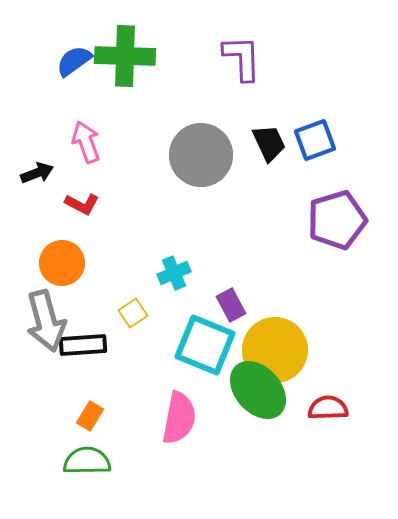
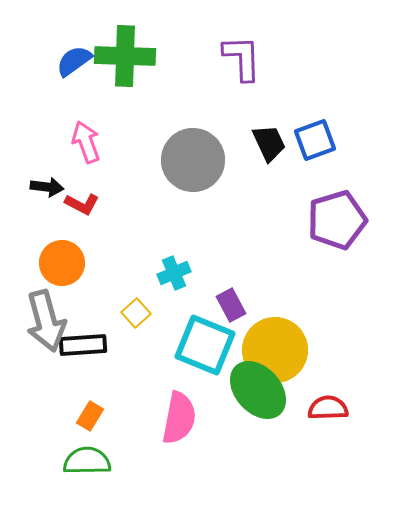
gray circle: moved 8 px left, 5 px down
black arrow: moved 10 px right, 14 px down; rotated 28 degrees clockwise
yellow square: moved 3 px right; rotated 8 degrees counterclockwise
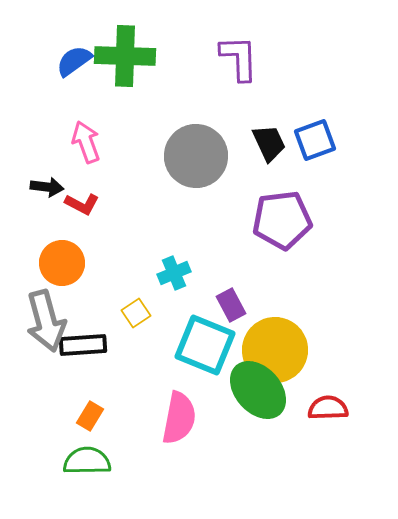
purple L-shape: moved 3 px left
gray circle: moved 3 px right, 4 px up
purple pentagon: moved 55 px left; rotated 10 degrees clockwise
yellow square: rotated 8 degrees clockwise
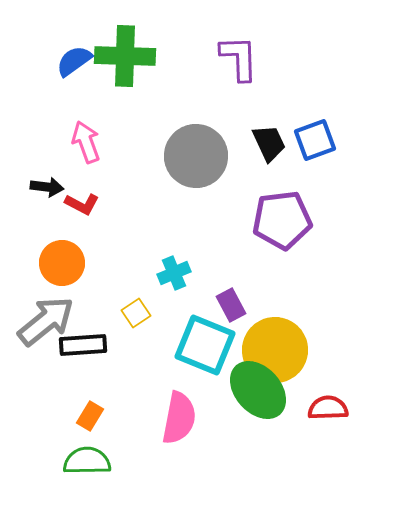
gray arrow: rotated 114 degrees counterclockwise
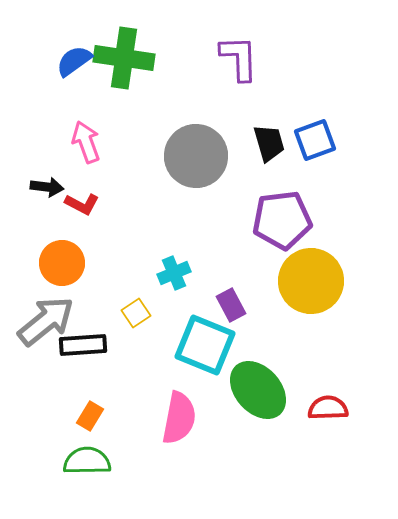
green cross: moved 1 px left, 2 px down; rotated 6 degrees clockwise
black trapezoid: rotated 9 degrees clockwise
yellow circle: moved 36 px right, 69 px up
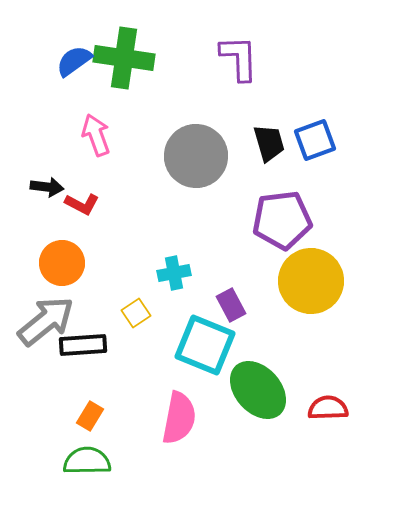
pink arrow: moved 10 px right, 7 px up
cyan cross: rotated 12 degrees clockwise
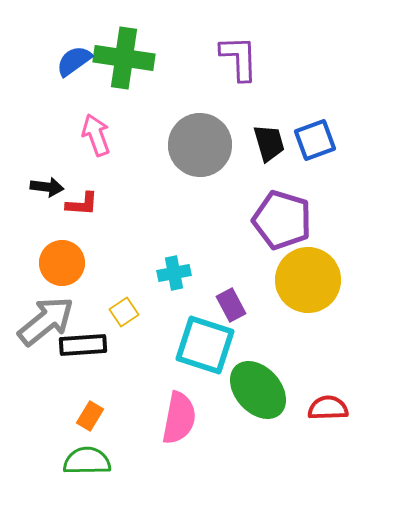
gray circle: moved 4 px right, 11 px up
red L-shape: rotated 24 degrees counterclockwise
purple pentagon: rotated 24 degrees clockwise
yellow circle: moved 3 px left, 1 px up
yellow square: moved 12 px left, 1 px up
cyan square: rotated 4 degrees counterclockwise
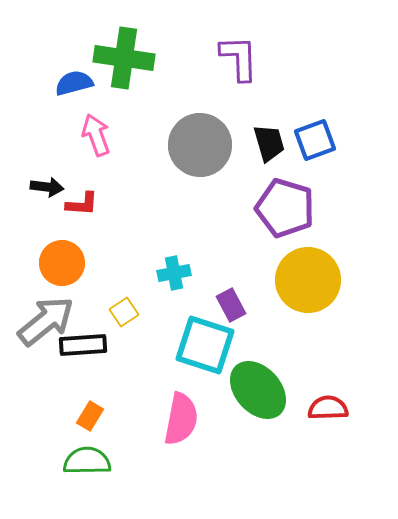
blue semicircle: moved 22 px down; rotated 21 degrees clockwise
purple pentagon: moved 3 px right, 12 px up
pink semicircle: moved 2 px right, 1 px down
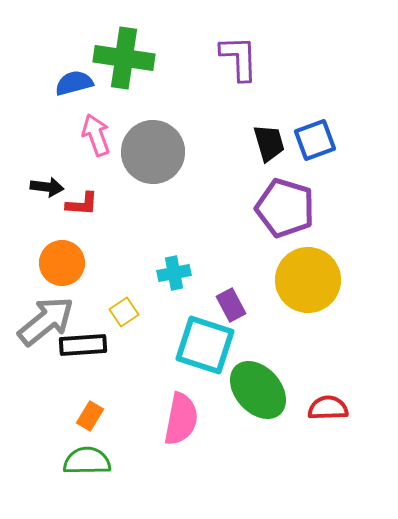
gray circle: moved 47 px left, 7 px down
